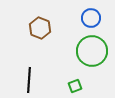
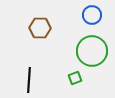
blue circle: moved 1 px right, 3 px up
brown hexagon: rotated 20 degrees counterclockwise
green square: moved 8 px up
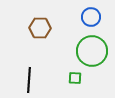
blue circle: moved 1 px left, 2 px down
green square: rotated 24 degrees clockwise
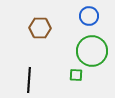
blue circle: moved 2 px left, 1 px up
green square: moved 1 px right, 3 px up
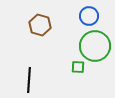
brown hexagon: moved 3 px up; rotated 15 degrees clockwise
green circle: moved 3 px right, 5 px up
green square: moved 2 px right, 8 px up
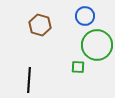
blue circle: moved 4 px left
green circle: moved 2 px right, 1 px up
